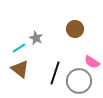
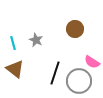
gray star: moved 2 px down
cyan line: moved 6 px left, 5 px up; rotated 72 degrees counterclockwise
brown triangle: moved 5 px left
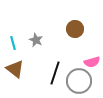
pink semicircle: rotated 49 degrees counterclockwise
